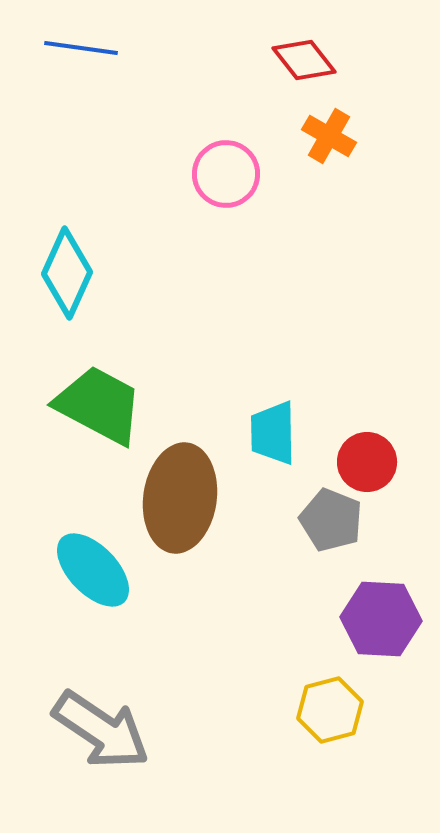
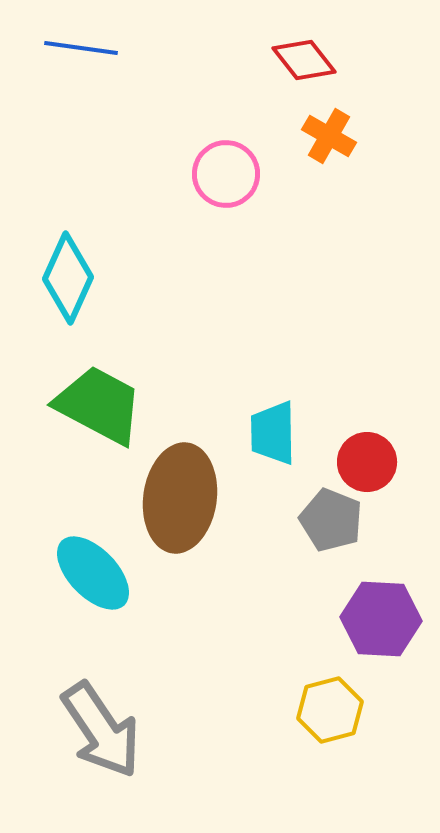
cyan diamond: moved 1 px right, 5 px down
cyan ellipse: moved 3 px down
gray arrow: rotated 22 degrees clockwise
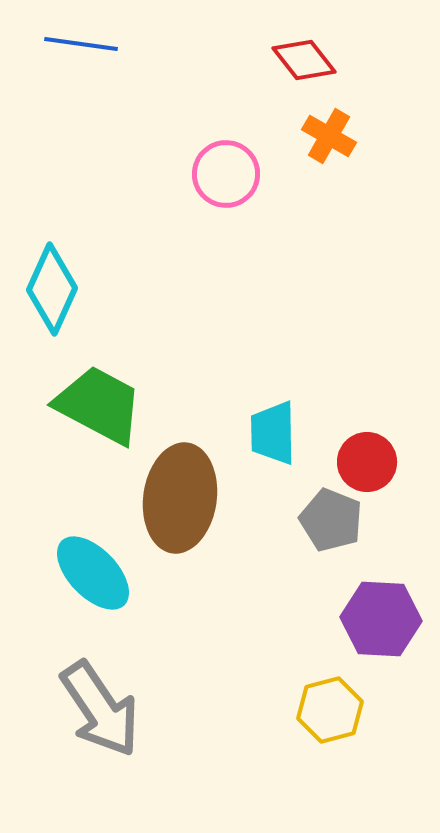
blue line: moved 4 px up
cyan diamond: moved 16 px left, 11 px down
gray arrow: moved 1 px left, 21 px up
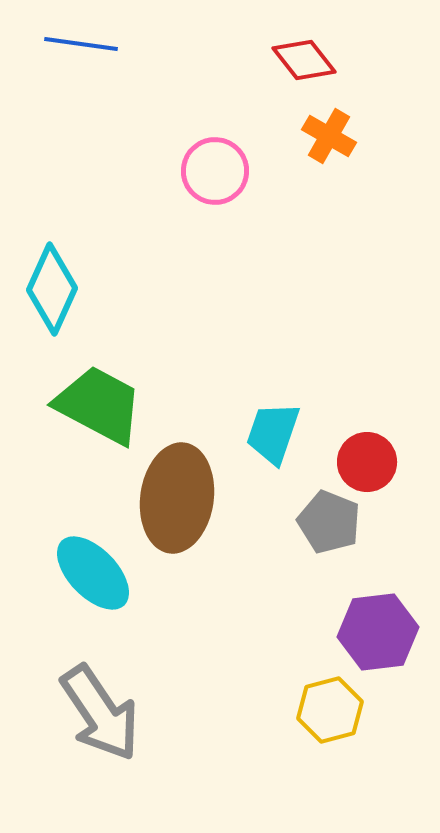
pink circle: moved 11 px left, 3 px up
cyan trapezoid: rotated 20 degrees clockwise
brown ellipse: moved 3 px left
gray pentagon: moved 2 px left, 2 px down
purple hexagon: moved 3 px left, 13 px down; rotated 10 degrees counterclockwise
gray arrow: moved 4 px down
